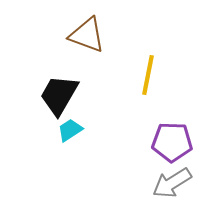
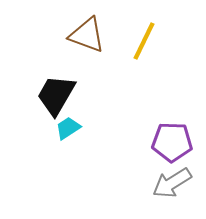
yellow line: moved 4 px left, 34 px up; rotated 15 degrees clockwise
black trapezoid: moved 3 px left
cyan trapezoid: moved 2 px left, 2 px up
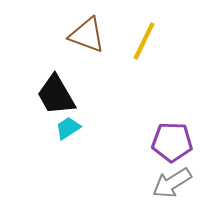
black trapezoid: rotated 60 degrees counterclockwise
